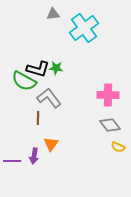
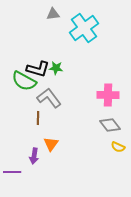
purple line: moved 11 px down
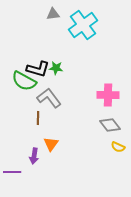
cyan cross: moved 1 px left, 3 px up
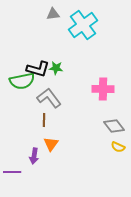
green semicircle: moved 2 px left; rotated 40 degrees counterclockwise
pink cross: moved 5 px left, 6 px up
brown line: moved 6 px right, 2 px down
gray diamond: moved 4 px right, 1 px down
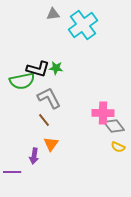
pink cross: moved 24 px down
gray L-shape: rotated 10 degrees clockwise
brown line: rotated 40 degrees counterclockwise
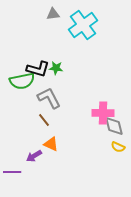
gray diamond: rotated 25 degrees clockwise
orange triangle: rotated 42 degrees counterclockwise
purple arrow: rotated 49 degrees clockwise
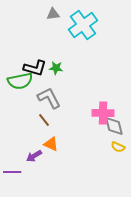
black L-shape: moved 3 px left, 1 px up
green semicircle: moved 2 px left
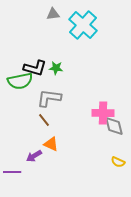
cyan cross: rotated 12 degrees counterclockwise
gray L-shape: rotated 55 degrees counterclockwise
yellow semicircle: moved 15 px down
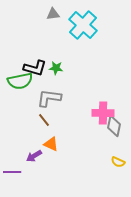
gray diamond: rotated 25 degrees clockwise
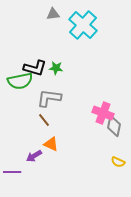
pink cross: rotated 20 degrees clockwise
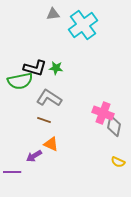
cyan cross: rotated 12 degrees clockwise
gray L-shape: rotated 25 degrees clockwise
brown line: rotated 32 degrees counterclockwise
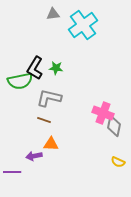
black L-shape: rotated 105 degrees clockwise
gray L-shape: rotated 20 degrees counterclockwise
orange triangle: rotated 21 degrees counterclockwise
purple arrow: rotated 21 degrees clockwise
